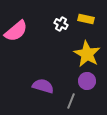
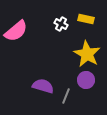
purple circle: moved 1 px left, 1 px up
gray line: moved 5 px left, 5 px up
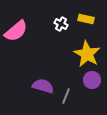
purple circle: moved 6 px right
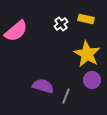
white cross: rotated 24 degrees clockwise
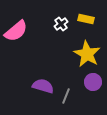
purple circle: moved 1 px right, 2 px down
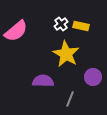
yellow rectangle: moved 5 px left, 7 px down
yellow star: moved 21 px left
purple circle: moved 5 px up
purple semicircle: moved 5 px up; rotated 15 degrees counterclockwise
gray line: moved 4 px right, 3 px down
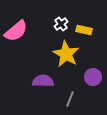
yellow rectangle: moved 3 px right, 4 px down
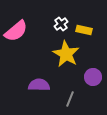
purple semicircle: moved 4 px left, 4 px down
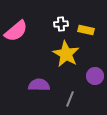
white cross: rotated 32 degrees clockwise
yellow rectangle: moved 2 px right
purple circle: moved 2 px right, 1 px up
